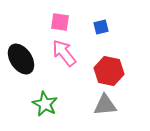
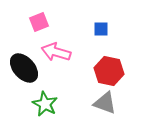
pink square: moved 21 px left; rotated 30 degrees counterclockwise
blue square: moved 2 px down; rotated 14 degrees clockwise
pink arrow: moved 8 px left, 1 px up; rotated 36 degrees counterclockwise
black ellipse: moved 3 px right, 9 px down; rotated 8 degrees counterclockwise
gray triangle: moved 2 px up; rotated 25 degrees clockwise
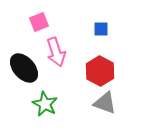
pink arrow: rotated 124 degrees counterclockwise
red hexagon: moved 9 px left; rotated 16 degrees clockwise
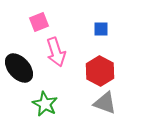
black ellipse: moved 5 px left
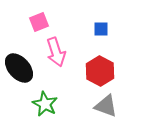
gray triangle: moved 1 px right, 3 px down
